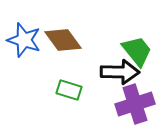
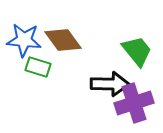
blue star: rotated 12 degrees counterclockwise
black arrow: moved 10 px left, 12 px down
green rectangle: moved 31 px left, 23 px up
purple cross: moved 1 px left, 1 px up
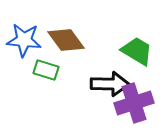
brown diamond: moved 3 px right
green trapezoid: rotated 20 degrees counterclockwise
green rectangle: moved 8 px right, 3 px down
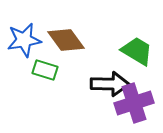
blue star: rotated 16 degrees counterclockwise
green rectangle: moved 1 px left
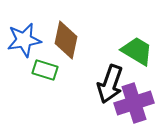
brown diamond: rotated 48 degrees clockwise
black arrow: rotated 108 degrees clockwise
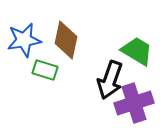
black arrow: moved 4 px up
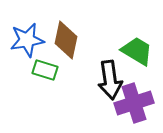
blue star: moved 3 px right
black arrow: rotated 27 degrees counterclockwise
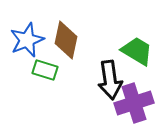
blue star: rotated 12 degrees counterclockwise
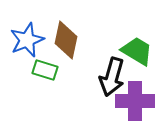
black arrow: moved 2 px right, 3 px up; rotated 24 degrees clockwise
purple cross: moved 1 px right, 2 px up; rotated 18 degrees clockwise
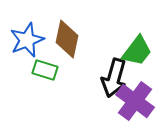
brown diamond: moved 1 px right, 1 px up
green trapezoid: rotated 96 degrees clockwise
black arrow: moved 2 px right, 1 px down
purple cross: rotated 36 degrees clockwise
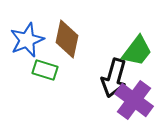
purple cross: moved 1 px left, 1 px up
